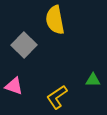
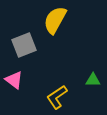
yellow semicircle: rotated 40 degrees clockwise
gray square: rotated 25 degrees clockwise
pink triangle: moved 6 px up; rotated 18 degrees clockwise
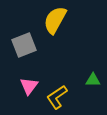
pink triangle: moved 15 px right, 6 px down; rotated 30 degrees clockwise
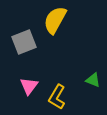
gray square: moved 3 px up
green triangle: rotated 21 degrees clockwise
yellow L-shape: rotated 25 degrees counterclockwise
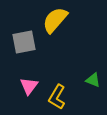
yellow semicircle: rotated 12 degrees clockwise
gray square: rotated 10 degrees clockwise
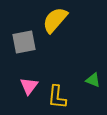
yellow L-shape: rotated 25 degrees counterclockwise
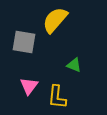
gray square: rotated 20 degrees clockwise
green triangle: moved 19 px left, 15 px up
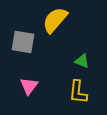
gray square: moved 1 px left
green triangle: moved 8 px right, 4 px up
yellow L-shape: moved 21 px right, 5 px up
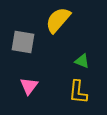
yellow semicircle: moved 3 px right
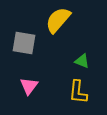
gray square: moved 1 px right, 1 px down
